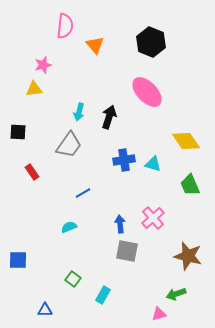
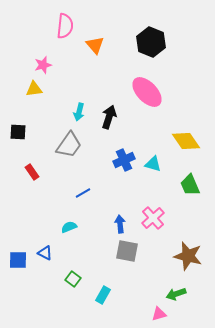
blue cross: rotated 15 degrees counterclockwise
blue triangle: moved 57 px up; rotated 28 degrees clockwise
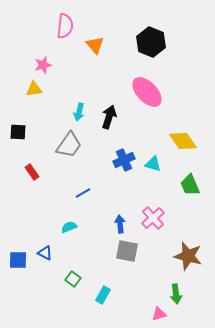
yellow diamond: moved 3 px left
green arrow: rotated 78 degrees counterclockwise
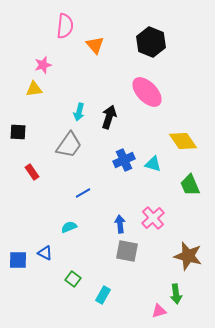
pink triangle: moved 3 px up
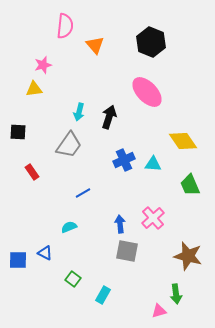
cyan triangle: rotated 12 degrees counterclockwise
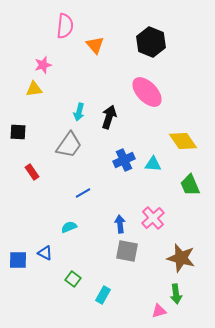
brown star: moved 7 px left, 2 px down
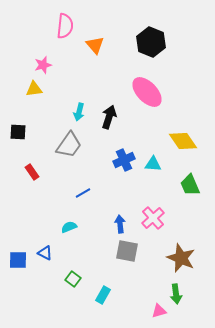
brown star: rotated 8 degrees clockwise
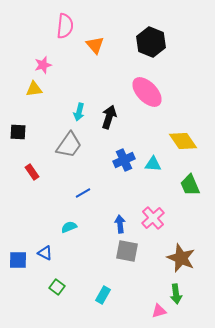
green square: moved 16 px left, 8 px down
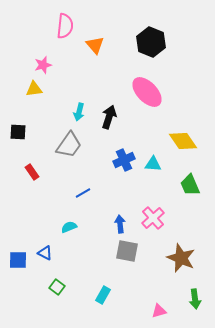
green arrow: moved 19 px right, 5 px down
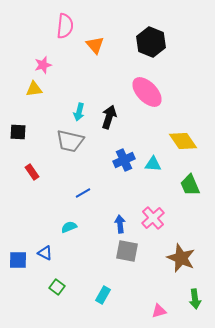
gray trapezoid: moved 1 px right, 4 px up; rotated 68 degrees clockwise
